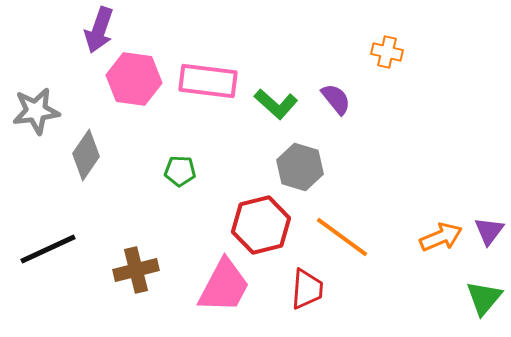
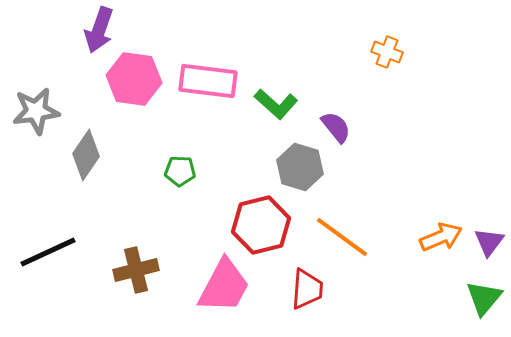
orange cross: rotated 8 degrees clockwise
purple semicircle: moved 28 px down
purple triangle: moved 11 px down
black line: moved 3 px down
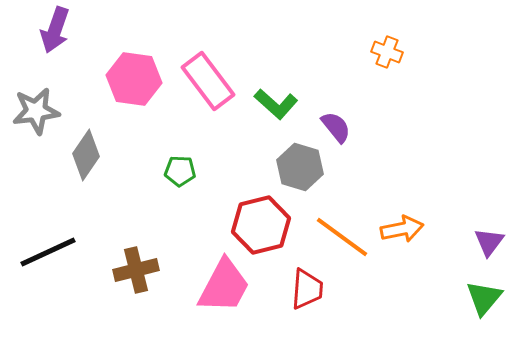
purple arrow: moved 44 px left
pink rectangle: rotated 46 degrees clockwise
orange arrow: moved 39 px left, 8 px up; rotated 12 degrees clockwise
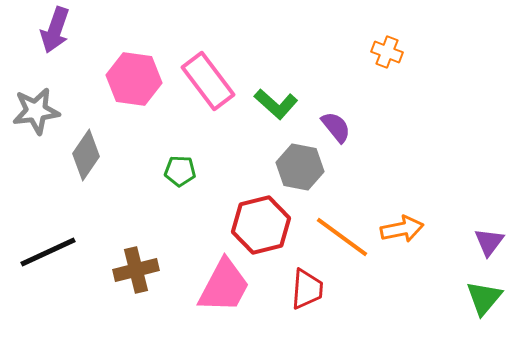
gray hexagon: rotated 6 degrees counterclockwise
